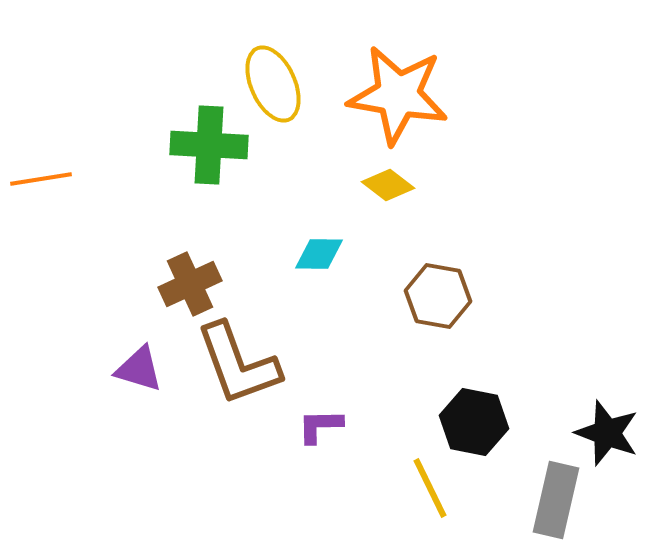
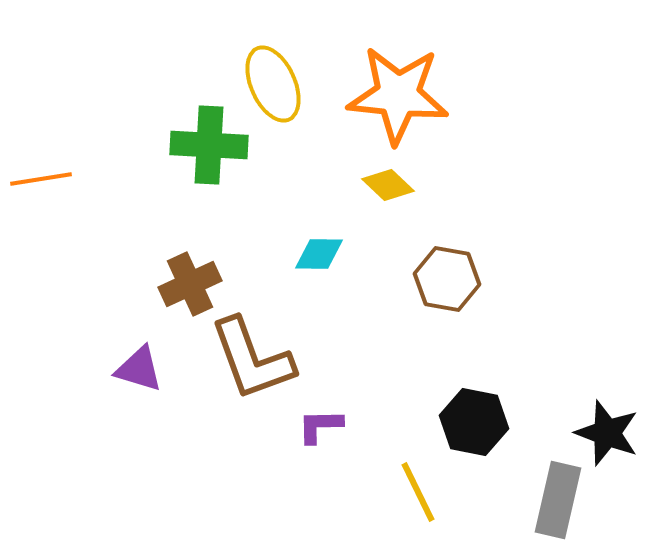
orange star: rotated 4 degrees counterclockwise
yellow diamond: rotated 6 degrees clockwise
brown hexagon: moved 9 px right, 17 px up
brown L-shape: moved 14 px right, 5 px up
yellow line: moved 12 px left, 4 px down
gray rectangle: moved 2 px right
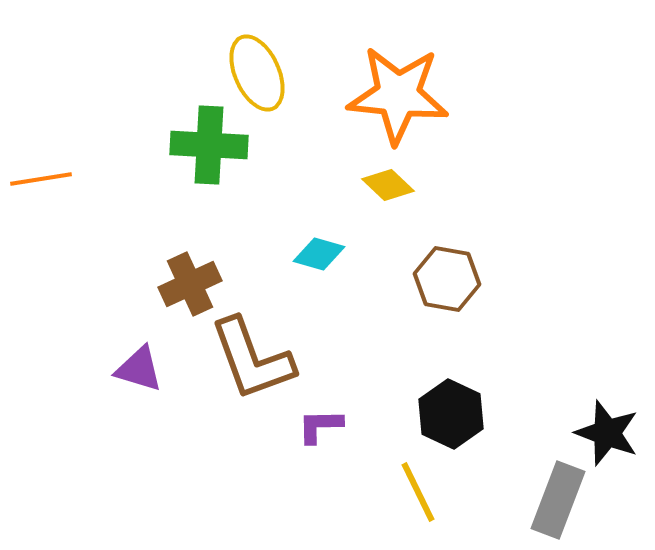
yellow ellipse: moved 16 px left, 11 px up
cyan diamond: rotated 15 degrees clockwise
black hexagon: moved 23 px left, 8 px up; rotated 14 degrees clockwise
gray rectangle: rotated 8 degrees clockwise
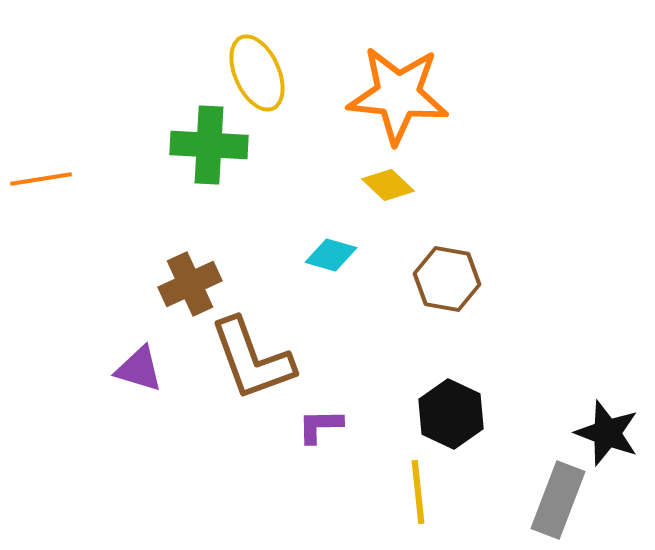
cyan diamond: moved 12 px right, 1 px down
yellow line: rotated 20 degrees clockwise
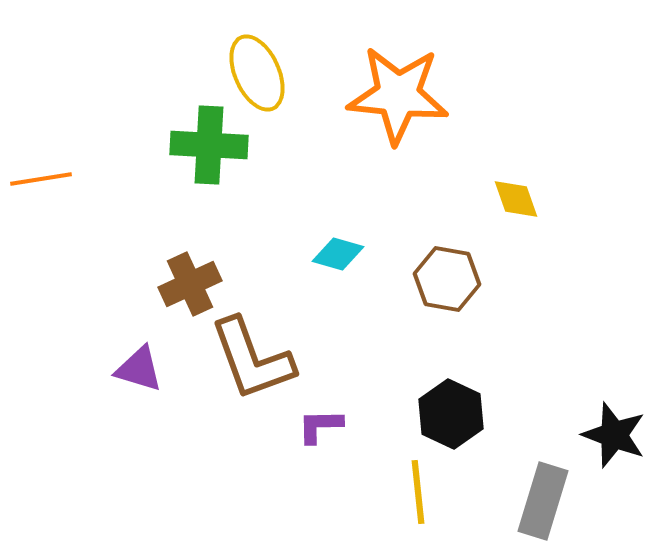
yellow diamond: moved 128 px right, 14 px down; rotated 27 degrees clockwise
cyan diamond: moved 7 px right, 1 px up
black star: moved 7 px right, 2 px down
gray rectangle: moved 15 px left, 1 px down; rotated 4 degrees counterclockwise
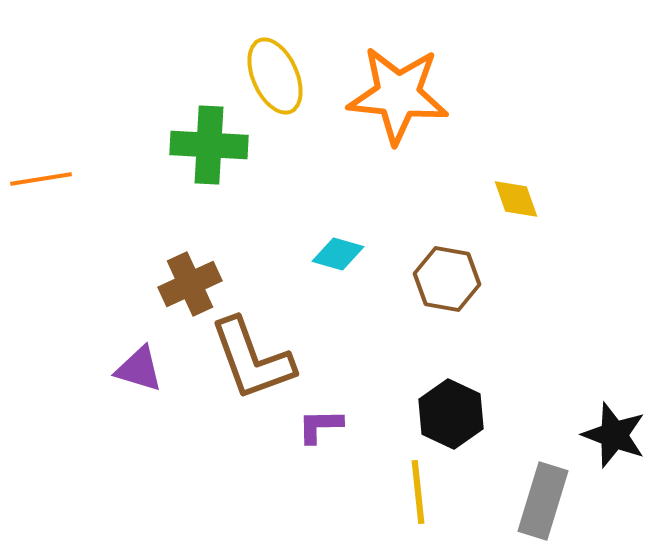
yellow ellipse: moved 18 px right, 3 px down
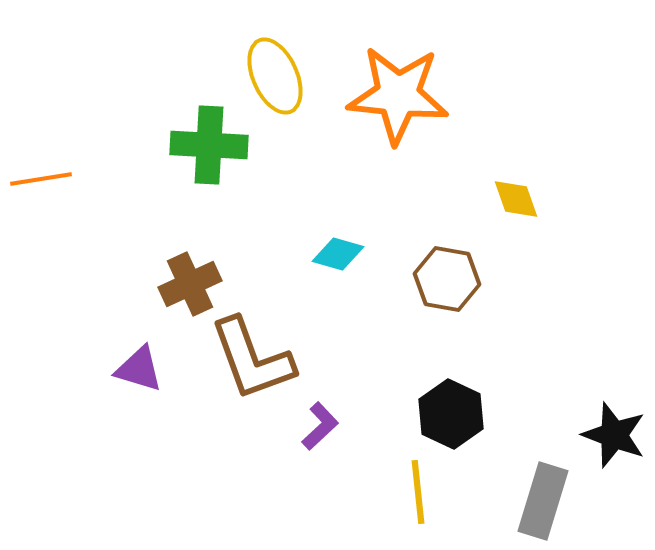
purple L-shape: rotated 138 degrees clockwise
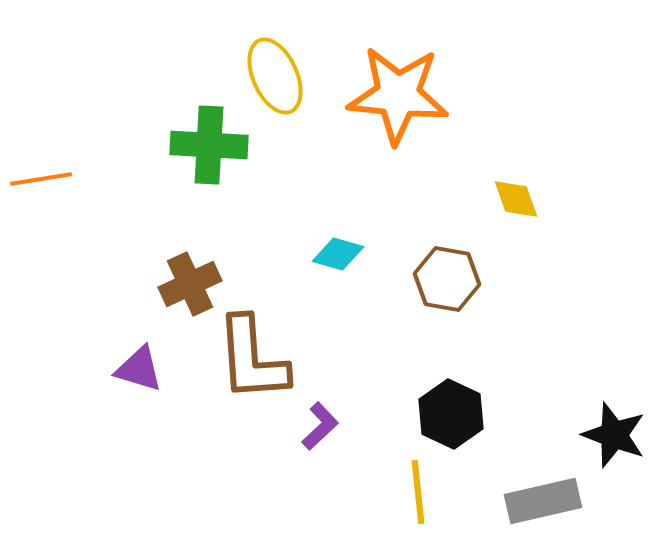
brown L-shape: rotated 16 degrees clockwise
gray rectangle: rotated 60 degrees clockwise
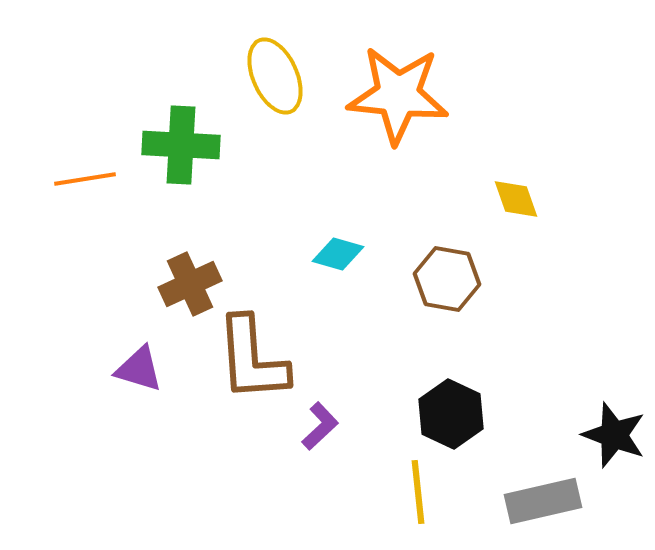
green cross: moved 28 px left
orange line: moved 44 px right
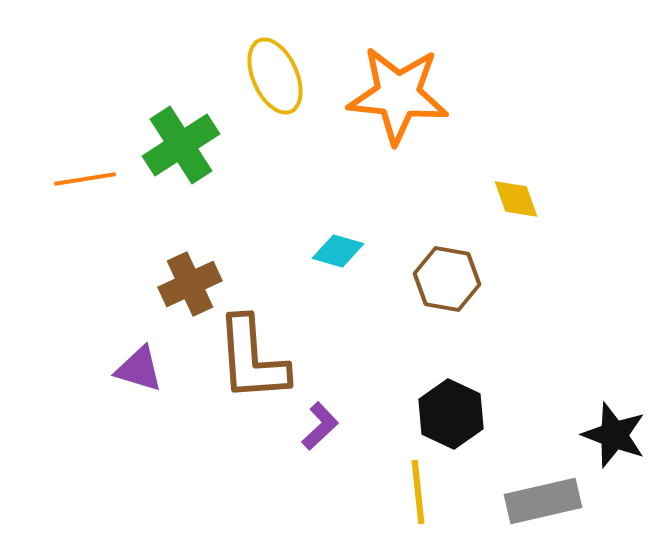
green cross: rotated 36 degrees counterclockwise
cyan diamond: moved 3 px up
